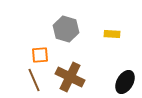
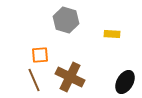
gray hexagon: moved 9 px up
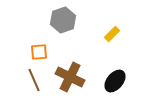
gray hexagon: moved 3 px left; rotated 25 degrees clockwise
yellow rectangle: rotated 49 degrees counterclockwise
orange square: moved 1 px left, 3 px up
black ellipse: moved 10 px left, 1 px up; rotated 10 degrees clockwise
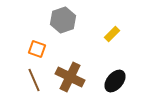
orange square: moved 2 px left, 3 px up; rotated 24 degrees clockwise
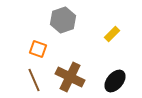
orange square: moved 1 px right
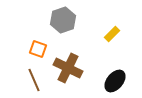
brown cross: moved 2 px left, 9 px up
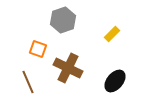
brown line: moved 6 px left, 2 px down
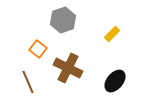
orange square: rotated 18 degrees clockwise
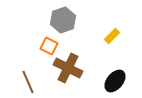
yellow rectangle: moved 2 px down
orange square: moved 11 px right, 3 px up; rotated 12 degrees counterclockwise
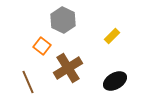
gray hexagon: rotated 15 degrees counterclockwise
orange square: moved 7 px left; rotated 12 degrees clockwise
brown cross: rotated 32 degrees clockwise
black ellipse: rotated 20 degrees clockwise
